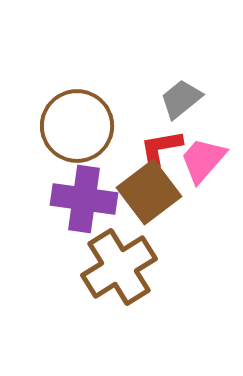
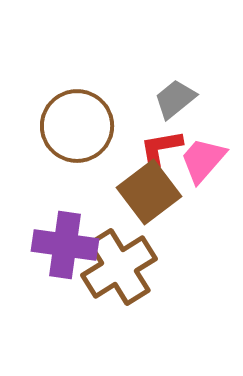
gray trapezoid: moved 6 px left
purple cross: moved 19 px left, 46 px down
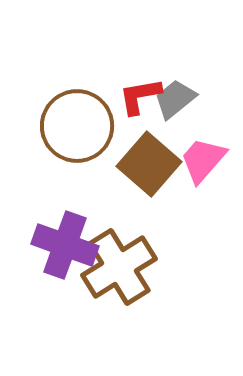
red L-shape: moved 21 px left, 52 px up
brown square: moved 28 px up; rotated 12 degrees counterclockwise
purple cross: rotated 12 degrees clockwise
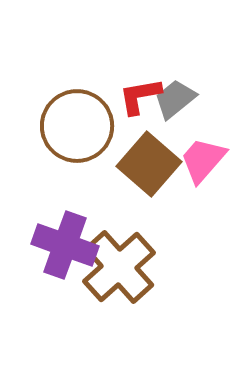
brown cross: rotated 10 degrees counterclockwise
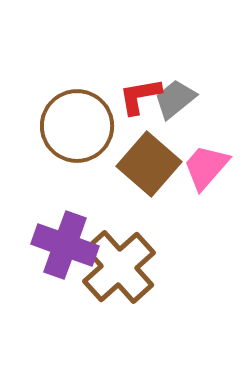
pink trapezoid: moved 3 px right, 7 px down
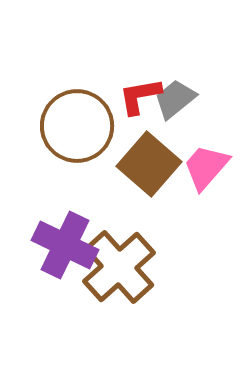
purple cross: rotated 6 degrees clockwise
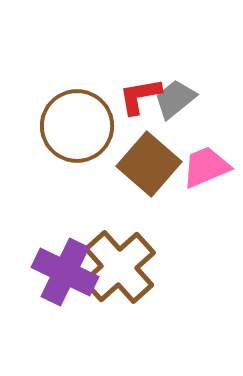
pink trapezoid: rotated 26 degrees clockwise
purple cross: moved 27 px down
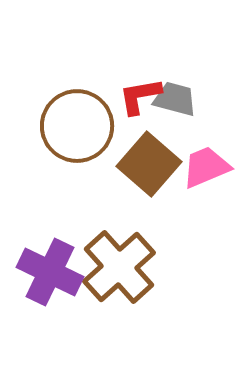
gray trapezoid: rotated 54 degrees clockwise
purple cross: moved 15 px left
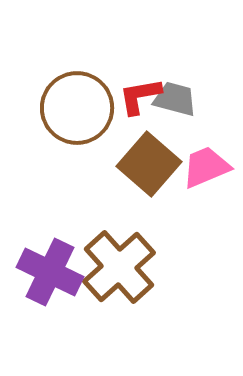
brown circle: moved 18 px up
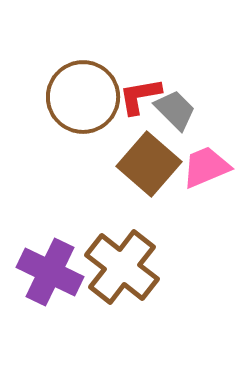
gray trapezoid: moved 11 px down; rotated 30 degrees clockwise
brown circle: moved 6 px right, 11 px up
brown cross: moved 3 px right; rotated 10 degrees counterclockwise
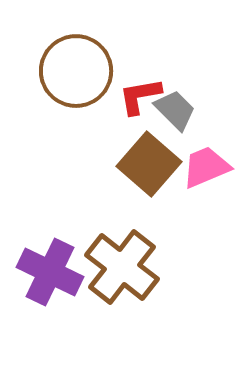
brown circle: moved 7 px left, 26 px up
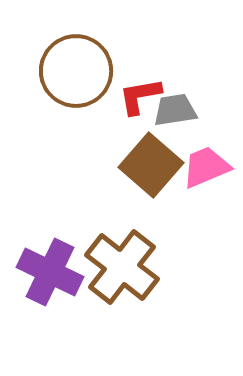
gray trapezoid: rotated 54 degrees counterclockwise
brown square: moved 2 px right, 1 px down
